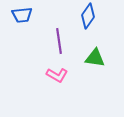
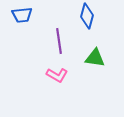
blue diamond: moved 1 px left; rotated 20 degrees counterclockwise
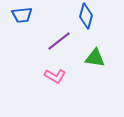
blue diamond: moved 1 px left
purple line: rotated 60 degrees clockwise
pink L-shape: moved 2 px left, 1 px down
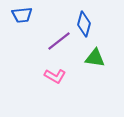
blue diamond: moved 2 px left, 8 px down
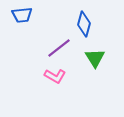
purple line: moved 7 px down
green triangle: rotated 50 degrees clockwise
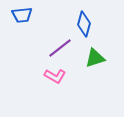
purple line: moved 1 px right
green triangle: rotated 45 degrees clockwise
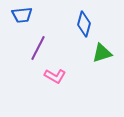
purple line: moved 22 px left; rotated 25 degrees counterclockwise
green triangle: moved 7 px right, 5 px up
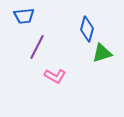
blue trapezoid: moved 2 px right, 1 px down
blue diamond: moved 3 px right, 5 px down
purple line: moved 1 px left, 1 px up
